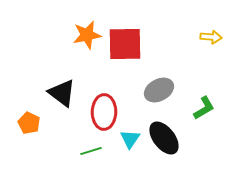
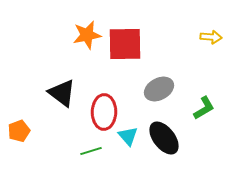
gray ellipse: moved 1 px up
orange pentagon: moved 10 px left, 8 px down; rotated 25 degrees clockwise
cyan triangle: moved 2 px left, 3 px up; rotated 15 degrees counterclockwise
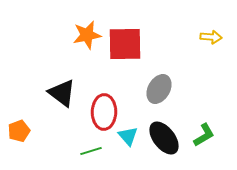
gray ellipse: rotated 32 degrees counterclockwise
green L-shape: moved 27 px down
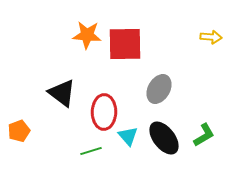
orange star: rotated 16 degrees clockwise
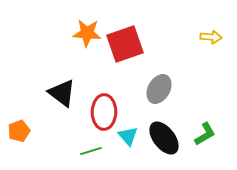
orange star: moved 2 px up
red square: rotated 18 degrees counterclockwise
green L-shape: moved 1 px right, 1 px up
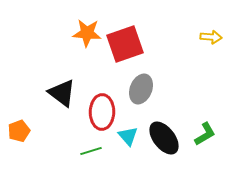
gray ellipse: moved 18 px left; rotated 8 degrees counterclockwise
red ellipse: moved 2 px left
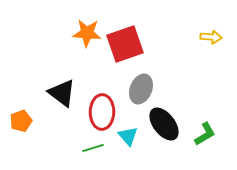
orange pentagon: moved 2 px right, 10 px up
black ellipse: moved 14 px up
green line: moved 2 px right, 3 px up
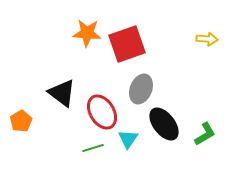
yellow arrow: moved 4 px left, 2 px down
red square: moved 2 px right
red ellipse: rotated 32 degrees counterclockwise
orange pentagon: rotated 10 degrees counterclockwise
cyan triangle: moved 3 px down; rotated 15 degrees clockwise
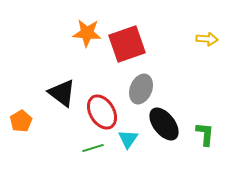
green L-shape: rotated 55 degrees counterclockwise
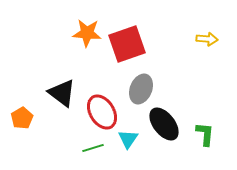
orange pentagon: moved 1 px right, 3 px up
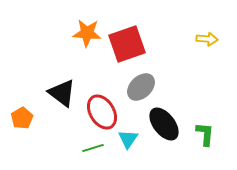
gray ellipse: moved 2 px up; rotated 24 degrees clockwise
